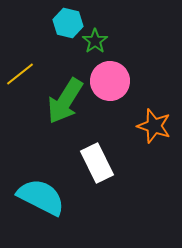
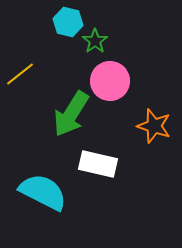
cyan hexagon: moved 1 px up
green arrow: moved 6 px right, 13 px down
white rectangle: moved 1 px right, 1 px down; rotated 51 degrees counterclockwise
cyan semicircle: moved 2 px right, 5 px up
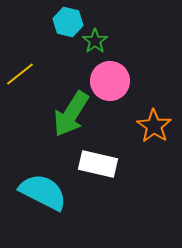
orange star: rotated 16 degrees clockwise
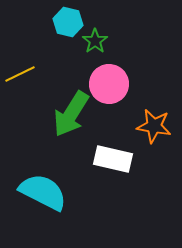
yellow line: rotated 12 degrees clockwise
pink circle: moved 1 px left, 3 px down
orange star: rotated 24 degrees counterclockwise
white rectangle: moved 15 px right, 5 px up
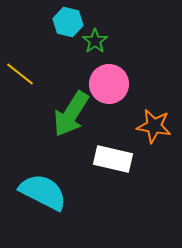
yellow line: rotated 64 degrees clockwise
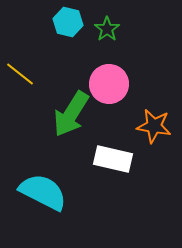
green star: moved 12 px right, 12 px up
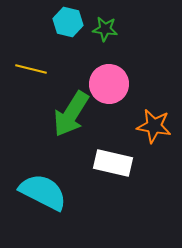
green star: moved 2 px left; rotated 30 degrees counterclockwise
yellow line: moved 11 px right, 5 px up; rotated 24 degrees counterclockwise
white rectangle: moved 4 px down
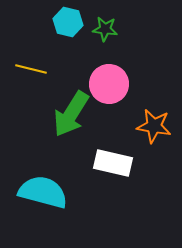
cyan semicircle: rotated 12 degrees counterclockwise
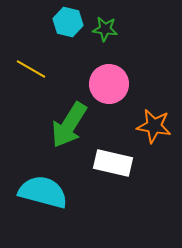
yellow line: rotated 16 degrees clockwise
green arrow: moved 2 px left, 11 px down
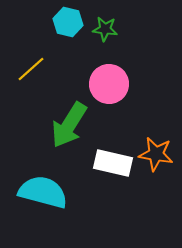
yellow line: rotated 72 degrees counterclockwise
orange star: moved 2 px right, 28 px down
